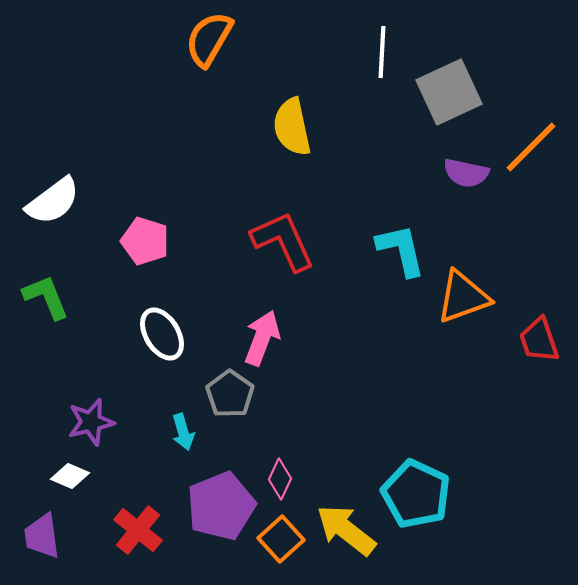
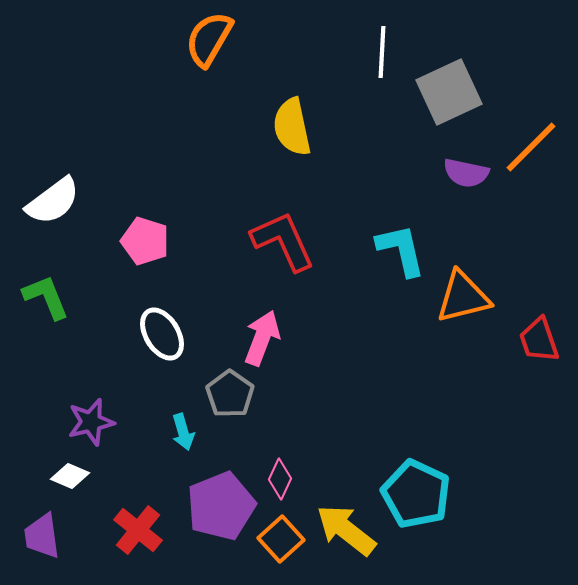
orange triangle: rotated 6 degrees clockwise
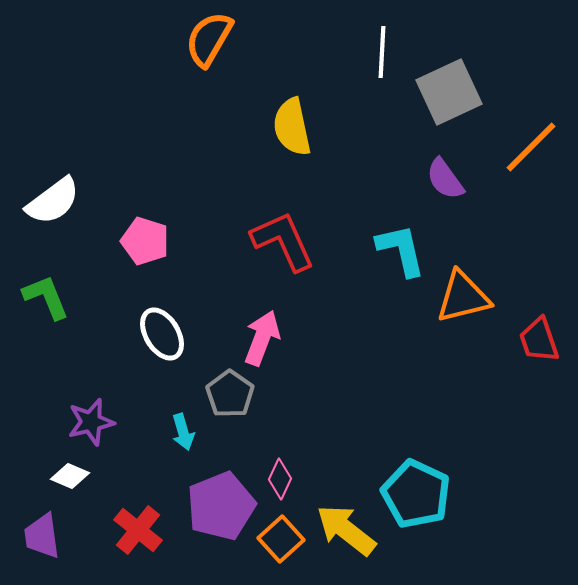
purple semicircle: moved 21 px left, 6 px down; rotated 42 degrees clockwise
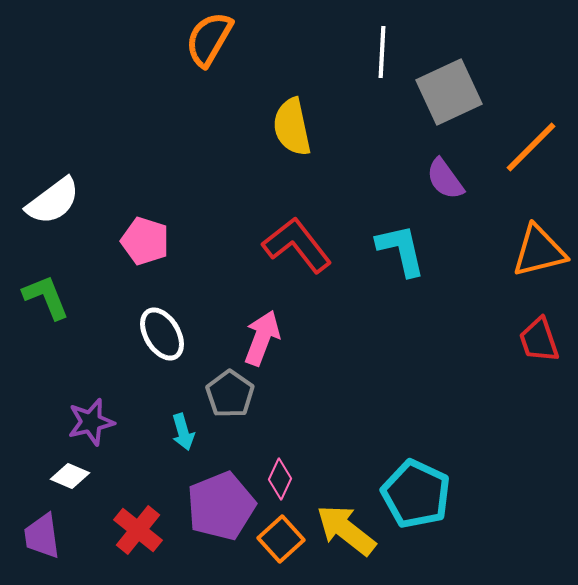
red L-shape: moved 14 px right, 4 px down; rotated 14 degrees counterclockwise
orange triangle: moved 76 px right, 46 px up
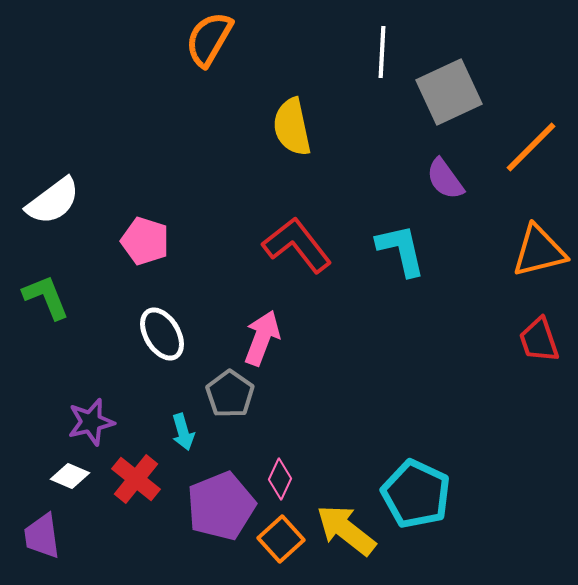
red cross: moved 2 px left, 51 px up
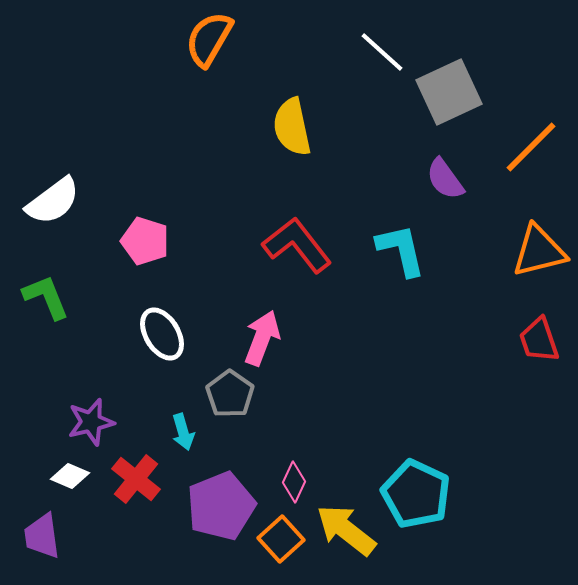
white line: rotated 51 degrees counterclockwise
pink diamond: moved 14 px right, 3 px down
